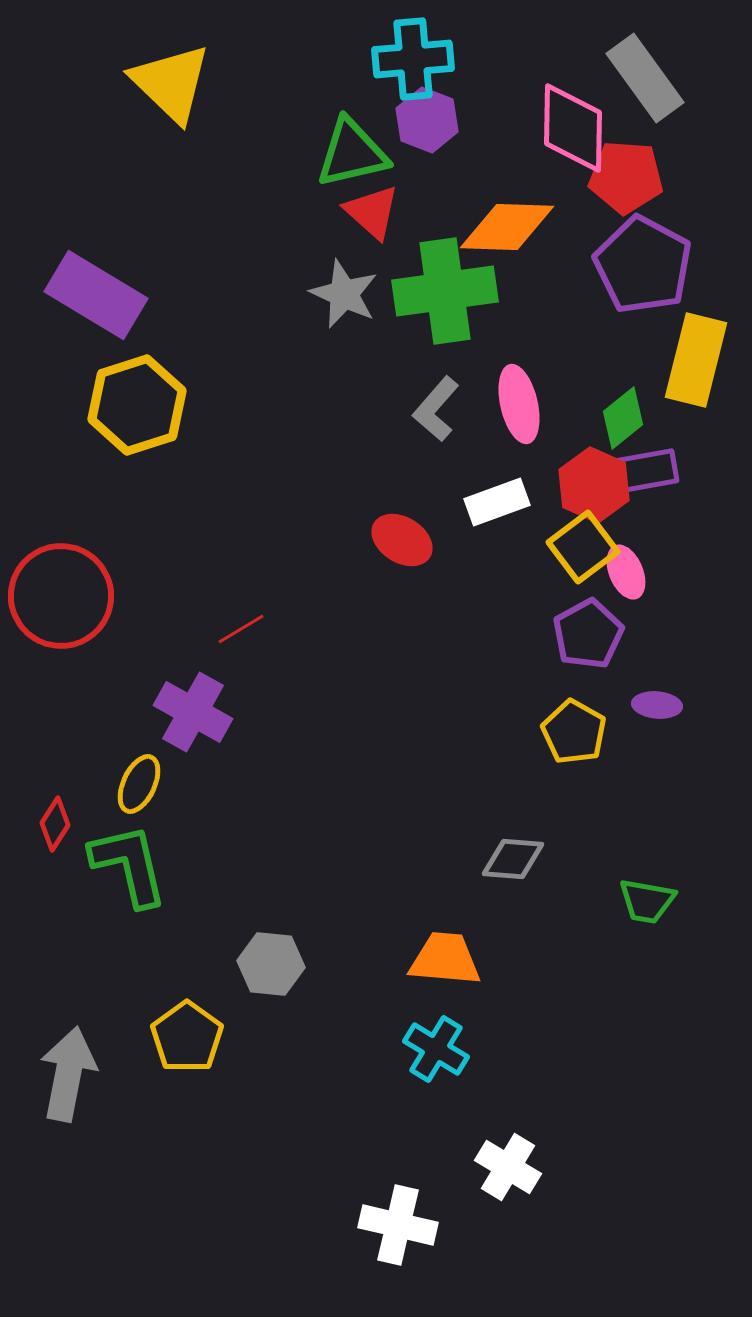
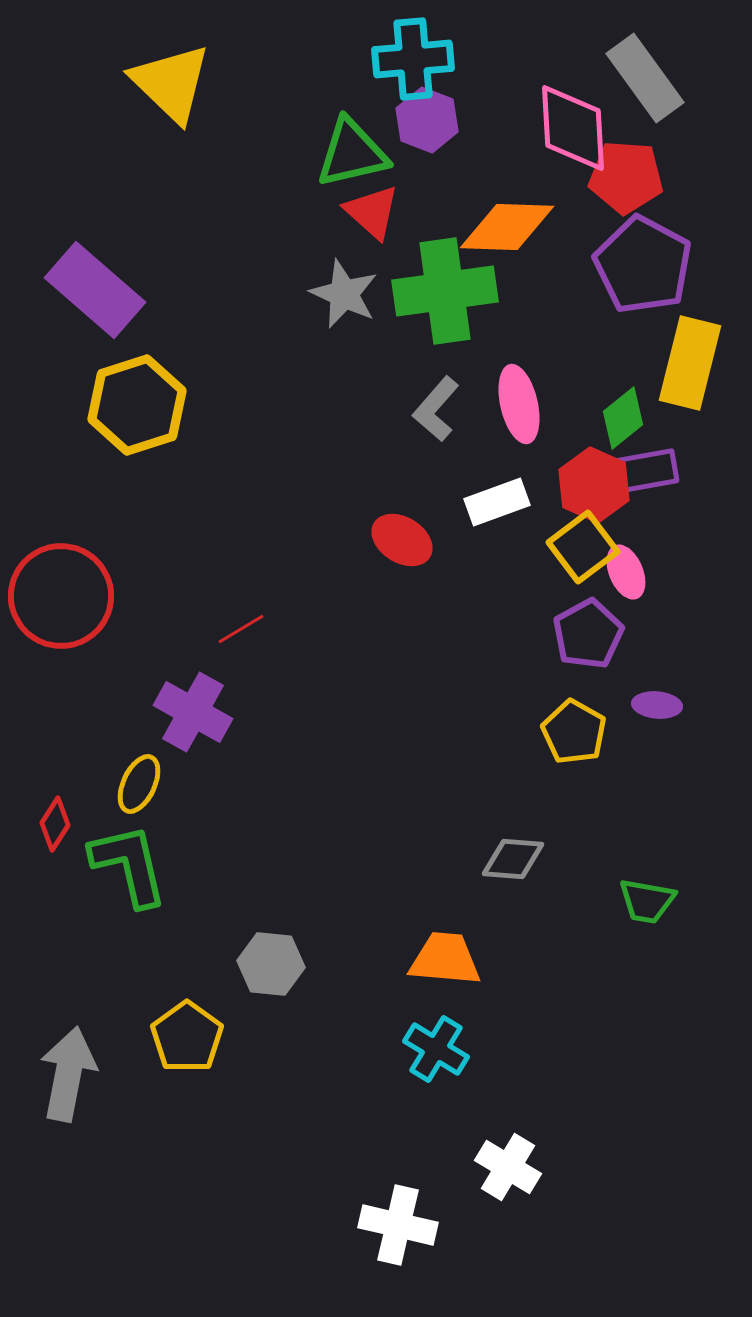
pink diamond at (573, 128): rotated 4 degrees counterclockwise
purple rectangle at (96, 295): moved 1 px left, 5 px up; rotated 10 degrees clockwise
yellow rectangle at (696, 360): moved 6 px left, 3 px down
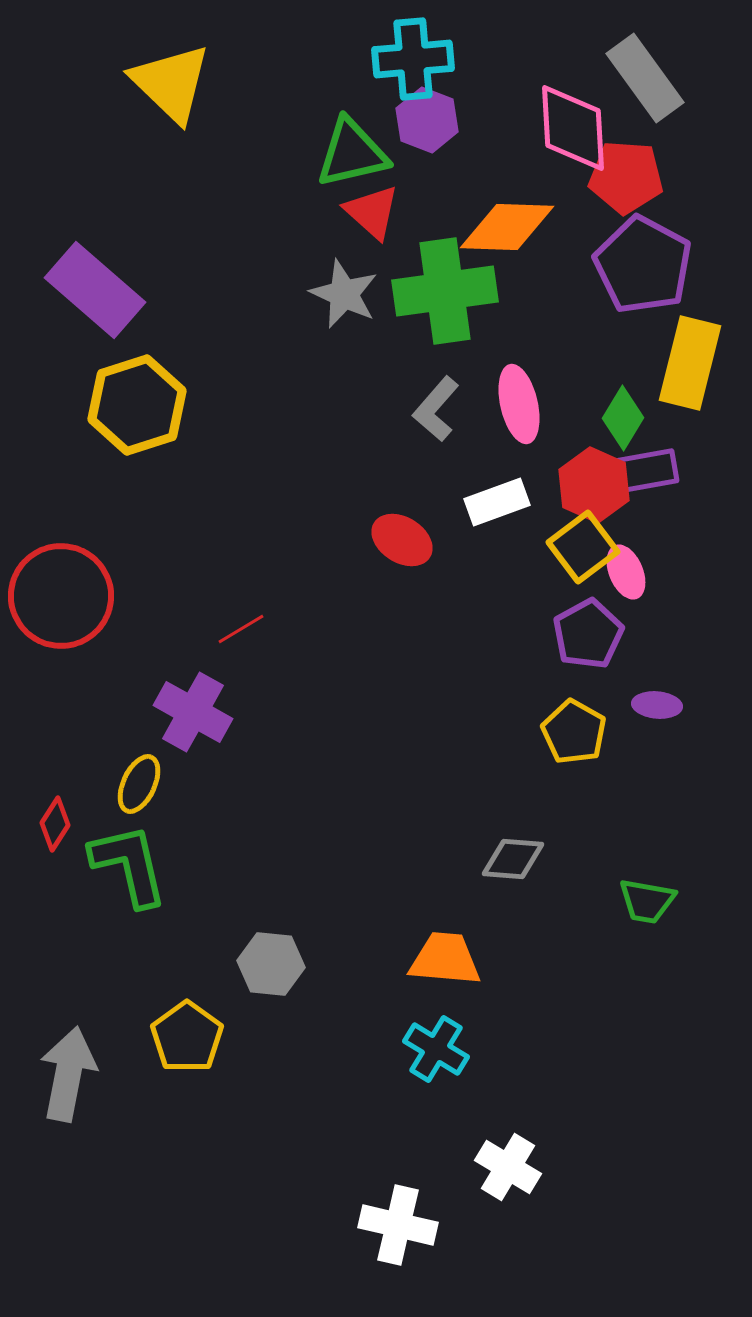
green diamond at (623, 418): rotated 20 degrees counterclockwise
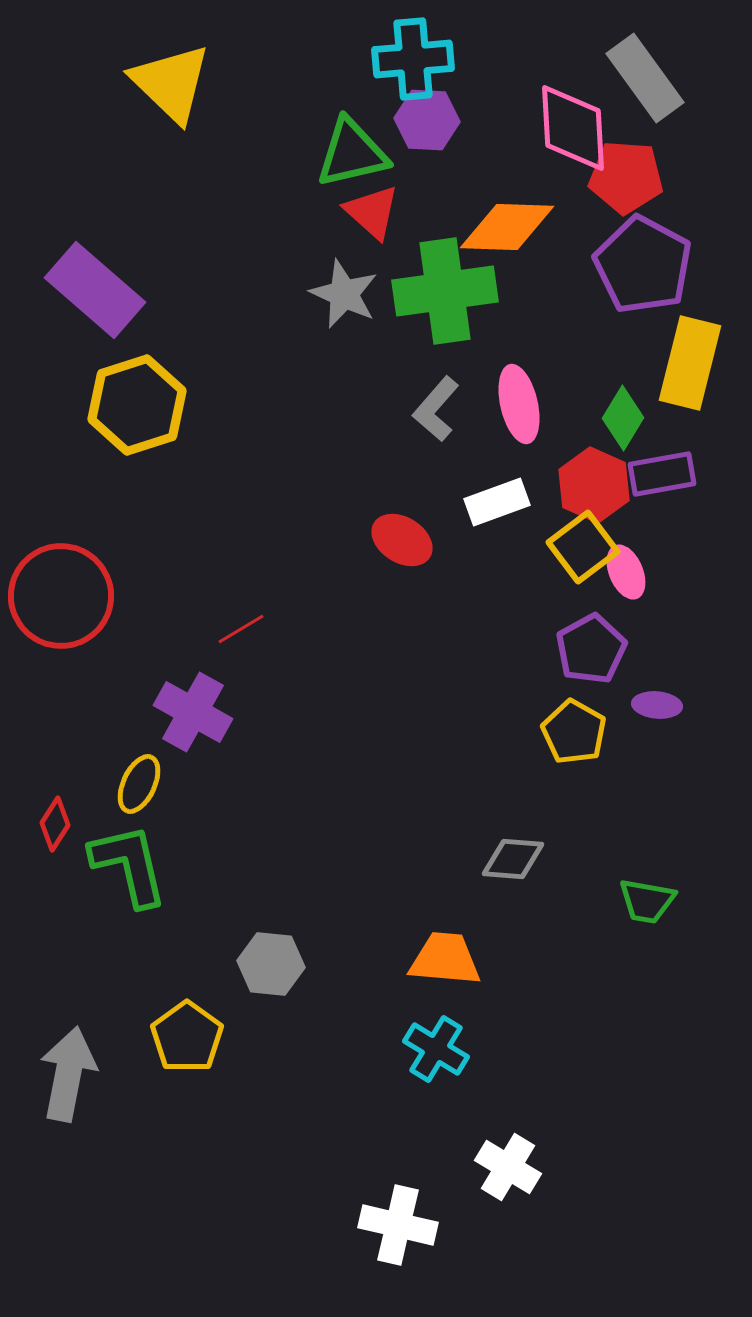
purple hexagon at (427, 120): rotated 18 degrees counterclockwise
purple rectangle at (645, 471): moved 17 px right, 3 px down
purple pentagon at (588, 634): moved 3 px right, 15 px down
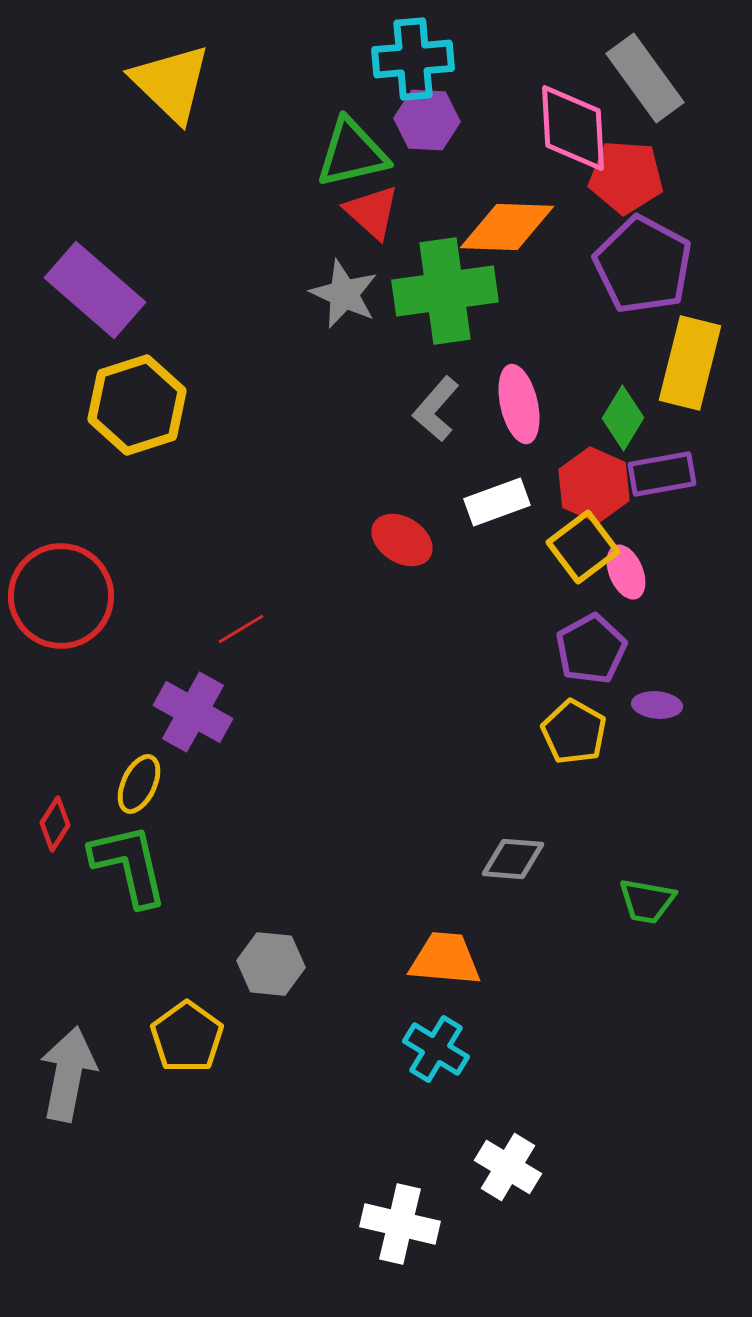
white cross at (398, 1225): moved 2 px right, 1 px up
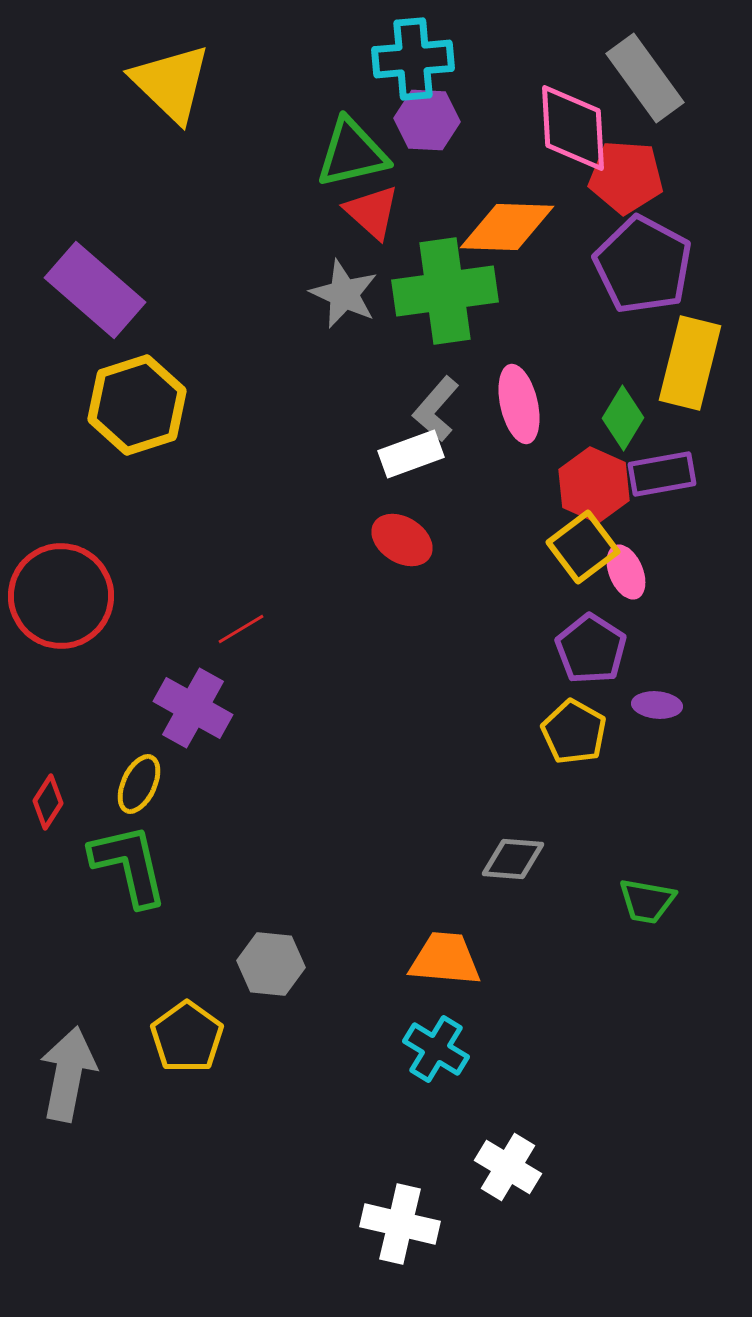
white rectangle at (497, 502): moved 86 px left, 48 px up
purple pentagon at (591, 649): rotated 10 degrees counterclockwise
purple cross at (193, 712): moved 4 px up
red diamond at (55, 824): moved 7 px left, 22 px up
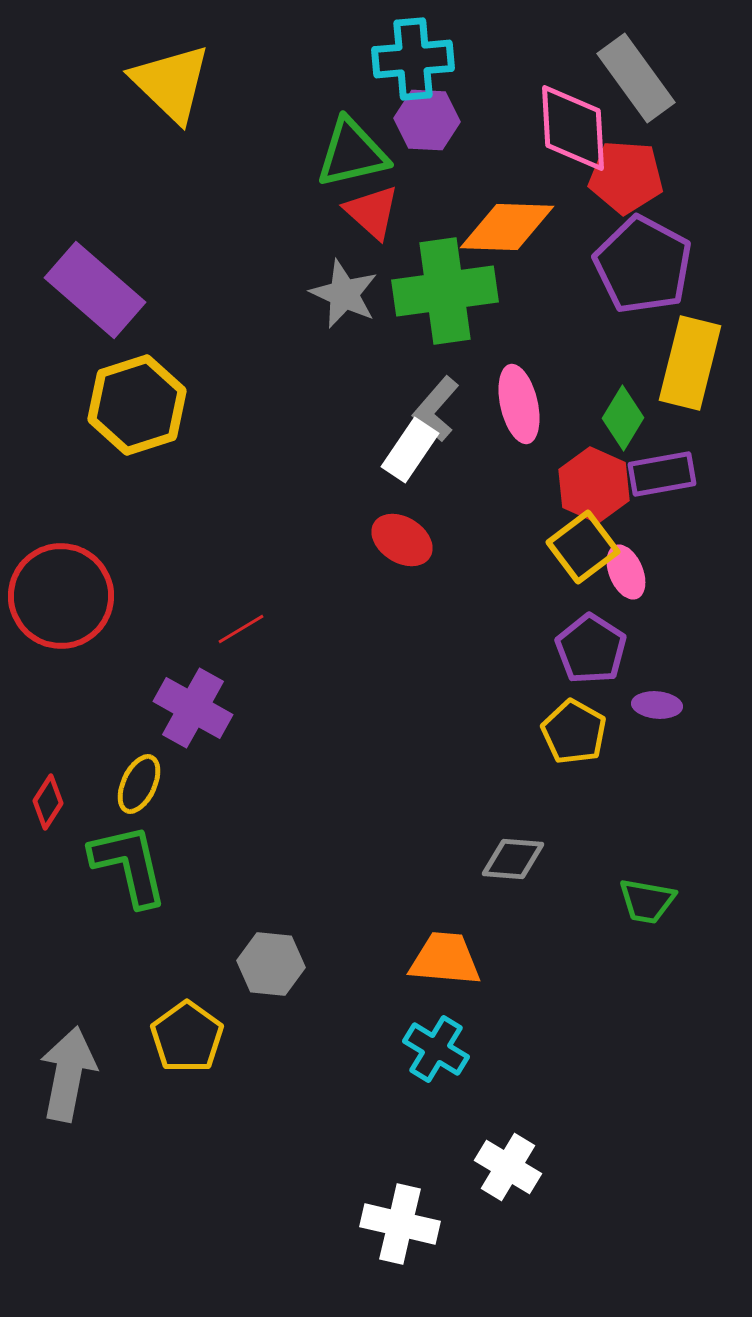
gray rectangle at (645, 78): moved 9 px left
white rectangle at (411, 454): moved 1 px left, 4 px up; rotated 36 degrees counterclockwise
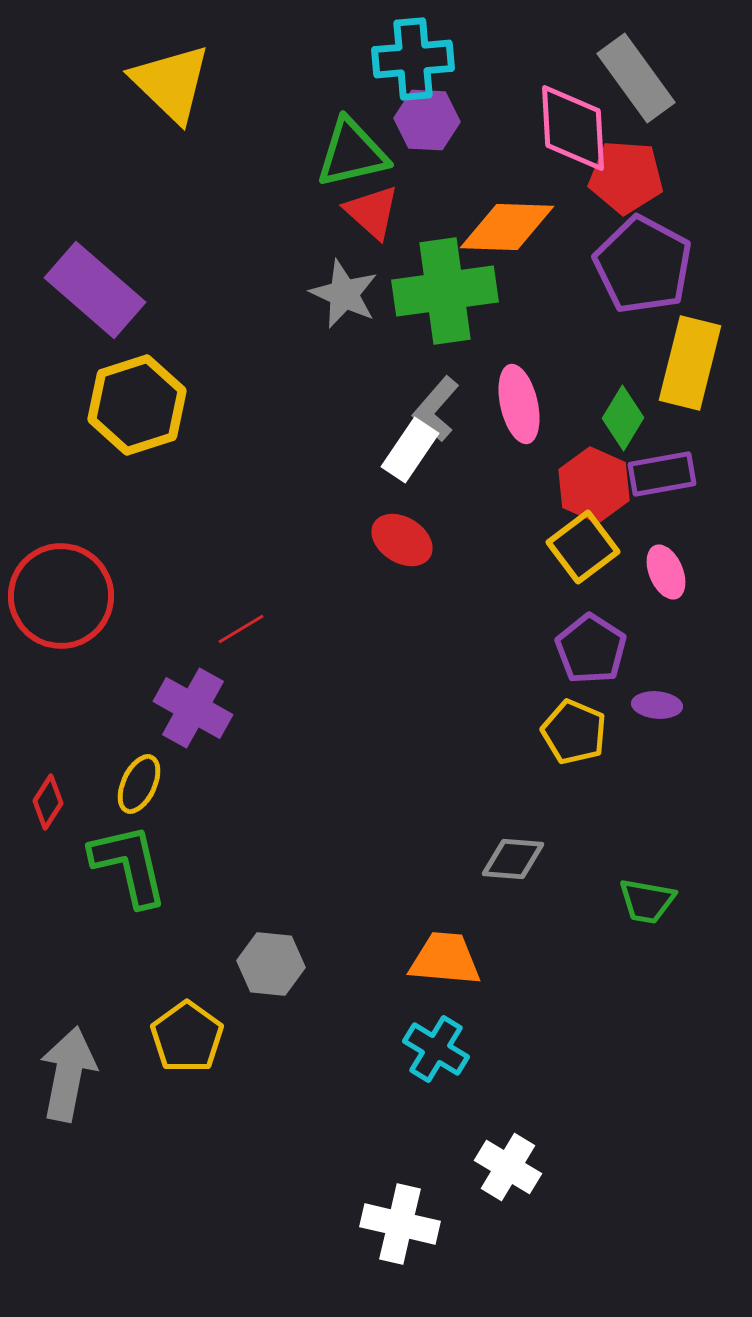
pink ellipse at (626, 572): moved 40 px right
yellow pentagon at (574, 732): rotated 6 degrees counterclockwise
